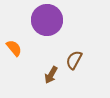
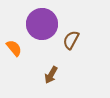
purple circle: moved 5 px left, 4 px down
brown semicircle: moved 3 px left, 20 px up
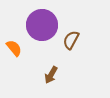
purple circle: moved 1 px down
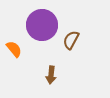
orange semicircle: moved 1 px down
brown arrow: rotated 24 degrees counterclockwise
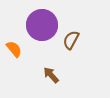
brown arrow: rotated 132 degrees clockwise
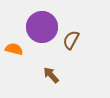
purple circle: moved 2 px down
orange semicircle: rotated 36 degrees counterclockwise
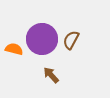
purple circle: moved 12 px down
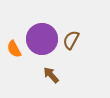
orange semicircle: rotated 132 degrees counterclockwise
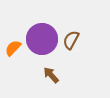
orange semicircle: moved 1 px left, 1 px up; rotated 72 degrees clockwise
